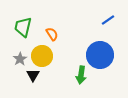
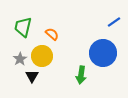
blue line: moved 6 px right, 2 px down
orange semicircle: rotated 16 degrees counterclockwise
blue circle: moved 3 px right, 2 px up
black triangle: moved 1 px left, 1 px down
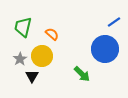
blue circle: moved 2 px right, 4 px up
green arrow: moved 1 px right, 1 px up; rotated 54 degrees counterclockwise
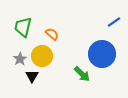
blue circle: moved 3 px left, 5 px down
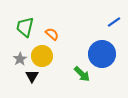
green trapezoid: moved 2 px right
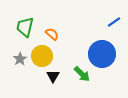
black triangle: moved 21 px right
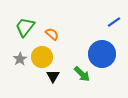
green trapezoid: rotated 25 degrees clockwise
yellow circle: moved 1 px down
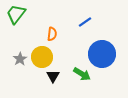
blue line: moved 29 px left
green trapezoid: moved 9 px left, 13 px up
orange semicircle: rotated 56 degrees clockwise
green arrow: rotated 12 degrees counterclockwise
